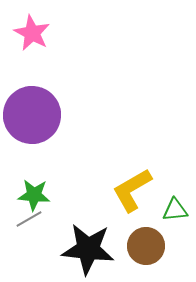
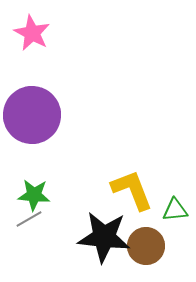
yellow L-shape: rotated 99 degrees clockwise
black star: moved 16 px right, 12 px up
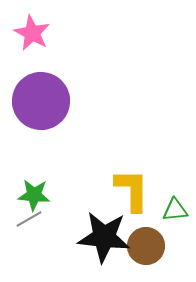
purple circle: moved 9 px right, 14 px up
yellow L-shape: rotated 21 degrees clockwise
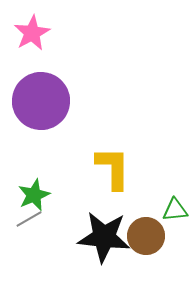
pink star: rotated 15 degrees clockwise
yellow L-shape: moved 19 px left, 22 px up
green star: rotated 28 degrees counterclockwise
brown circle: moved 10 px up
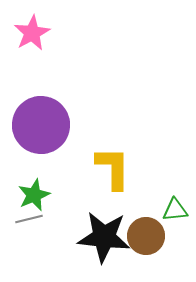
purple circle: moved 24 px down
gray line: rotated 16 degrees clockwise
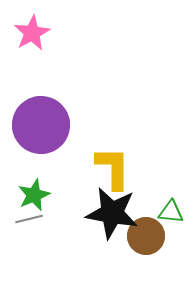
green triangle: moved 4 px left, 2 px down; rotated 12 degrees clockwise
black star: moved 8 px right, 24 px up; rotated 4 degrees clockwise
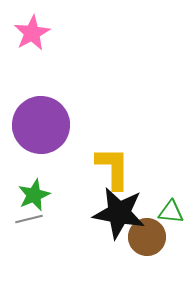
black star: moved 7 px right
brown circle: moved 1 px right, 1 px down
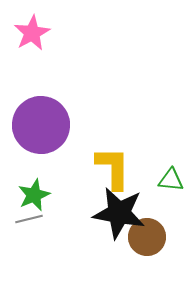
green triangle: moved 32 px up
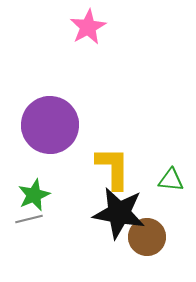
pink star: moved 56 px right, 6 px up
purple circle: moved 9 px right
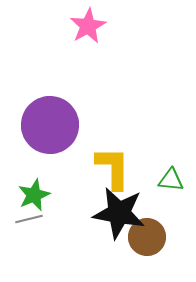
pink star: moved 1 px up
